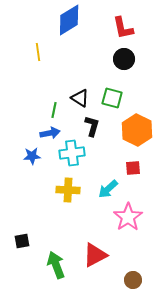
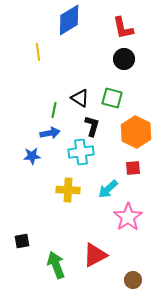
orange hexagon: moved 1 px left, 2 px down
cyan cross: moved 9 px right, 1 px up
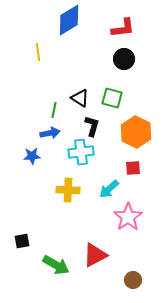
red L-shape: rotated 85 degrees counterclockwise
cyan arrow: moved 1 px right
green arrow: rotated 140 degrees clockwise
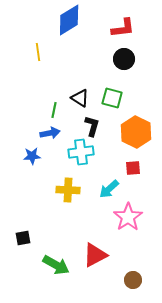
black square: moved 1 px right, 3 px up
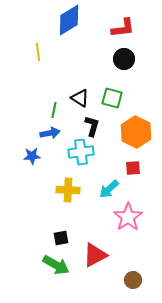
black square: moved 38 px right
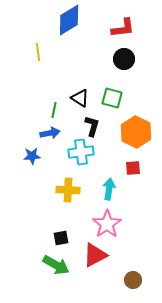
cyan arrow: rotated 140 degrees clockwise
pink star: moved 21 px left, 7 px down
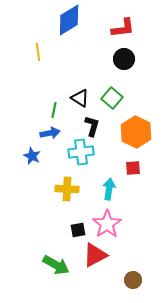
green square: rotated 25 degrees clockwise
blue star: rotated 30 degrees clockwise
yellow cross: moved 1 px left, 1 px up
black square: moved 17 px right, 8 px up
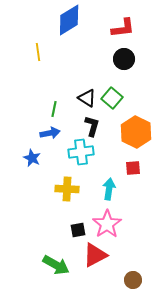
black triangle: moved 7 px right
green line: moved 1 px up
blue star: moved 2 px down
